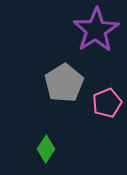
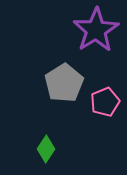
pink pentagon: moved 2 px left, 1 px up
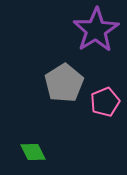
green diamond: moved 13 px left, 3 px down; rotated 60 degrees counterclockwise
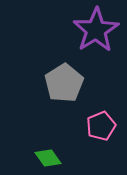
pink pentagon: moved 4 px left, 24 px down
green diamond: moved 15 px right, 6 px down; rotated 8 degrees counterclockwise
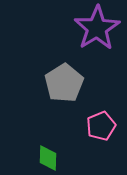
purple star: moved 1 px right, 2 px up
green diamond: rotated 36 degrees clockwise
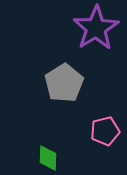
purple star: moved 1 px left
pink pentagon: moved 4 px right, 5 px down; rotated 8 degrees clockwise
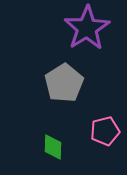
purple star: moved 9 px left
green diamond: moved 5 px right, 11 px up
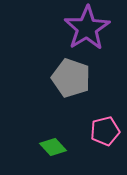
gray pentagon: moved 7 px right, 5 px up; rotated 21 degrees counterclockwise
green diamond: rotated 44 degrees counterclockwise
